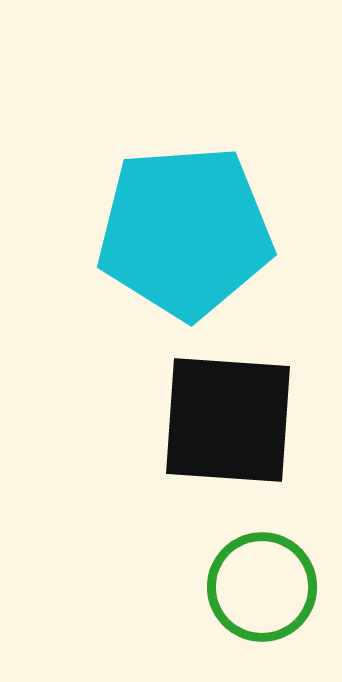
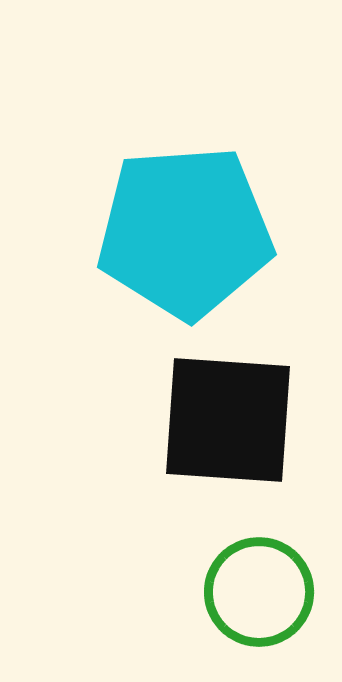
green circle: moved 3 px left, 5 px down
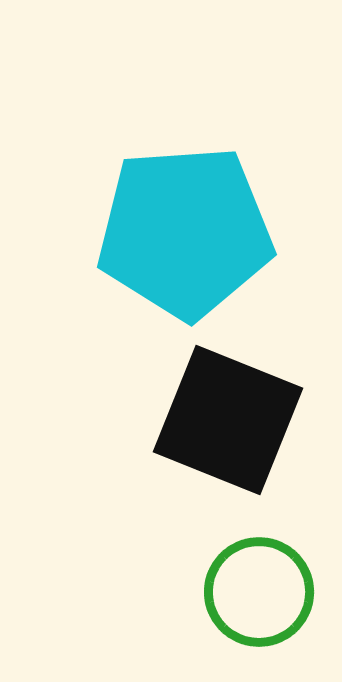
black square: rotated 18 degrees clockwise
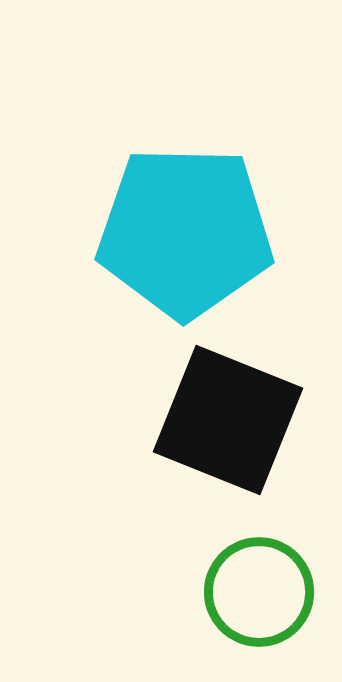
cyan pentagon: rotated 5 degrees clockwise
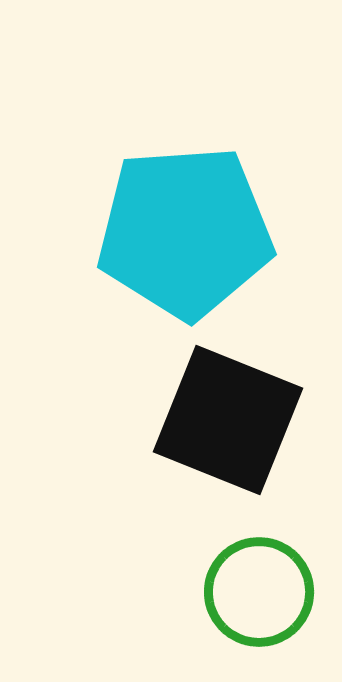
cyan pentagon: rotated 5 degrees counterclockwise
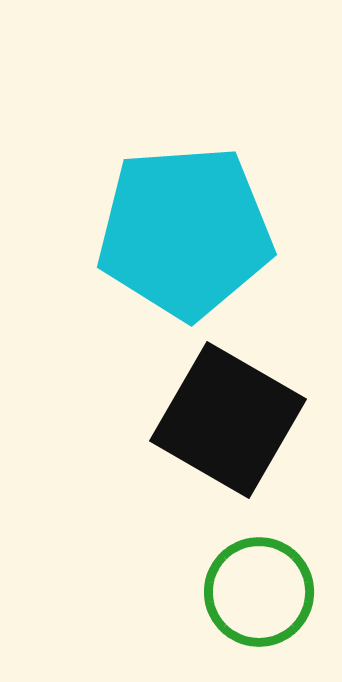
black square: rotated 8 degrees clockwise
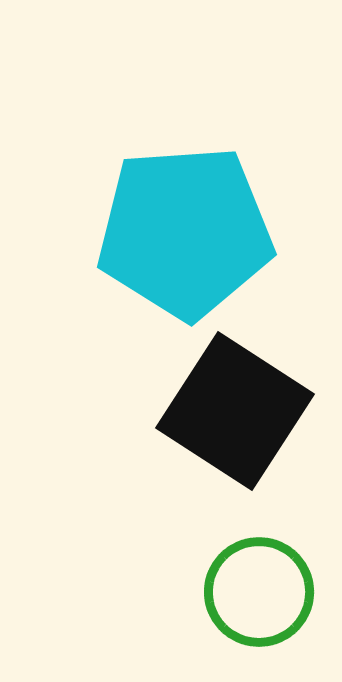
black square: moved 7 px right, 9 px up; rotated 3 degrees clockwise
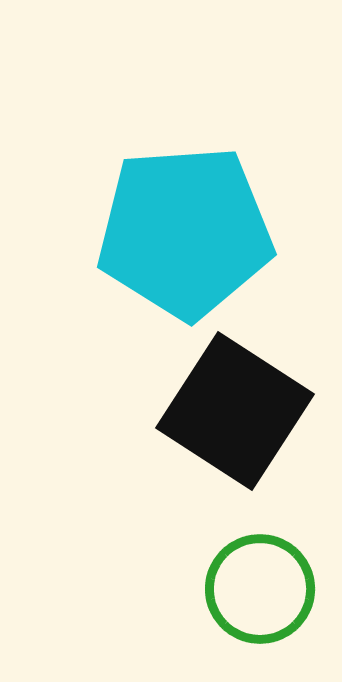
green circle: moved 1 px right, 3 px up
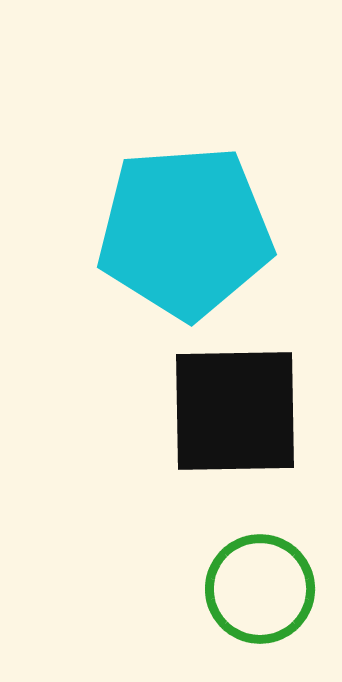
black square: rotated 34 degrees counterclockwise
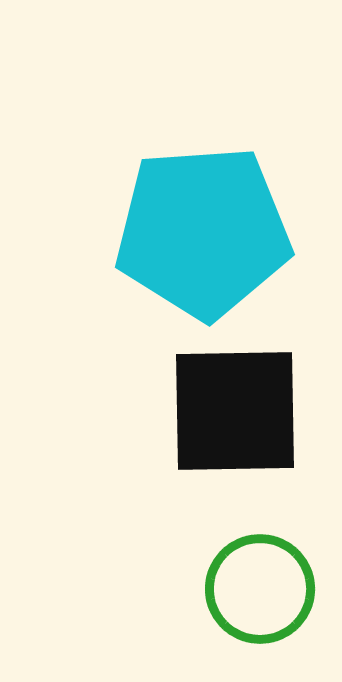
cyan pentagon: moved 18 px right
